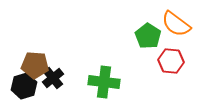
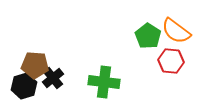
orange semicircle: moved 7 px down
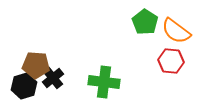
green pentagon: moved 3 px left, 14 px up
brown pentagon: moved 1 px right
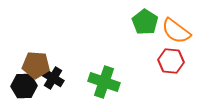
black cross: rotated 20 degrees counterclockwise
green cross: rotated 12 degrees clockwise
black hexagon: rotated 15 degrees clockwise
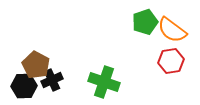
green pentagon: rotated 20 degrees clockwise
orange semicircle: moved 4 px left, 1 px up
red hexagon: rotated 15 degrees counterclockwise
brown pentagon: rotated 24 degrees clockwise
black cross: moved 1 px left, 2 px down; rotated 35 degrees clockwise
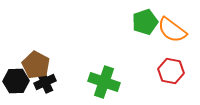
red hexagon: moved 10 px down; rotated 20 degrees clockwise
black cross: moved 7 px left, 2 px down
black hexagon: moved 8 px left, 5 px up
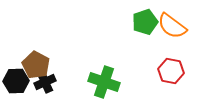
orange semicircle: moved 4 px up
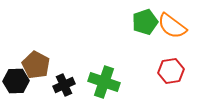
red hexagon: rotated 20 degrees counterclockwise
black cross: moved 19 px right, 3 px down
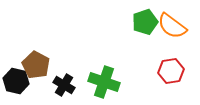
black hexagon: rotated 15 degrees clockwise
black cross: rotated 35 degrees counterclockwise
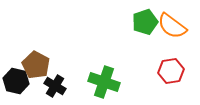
black cross: moved 9 px left, 1 px down
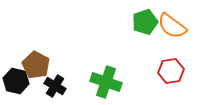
green cross: moved 2 px right
